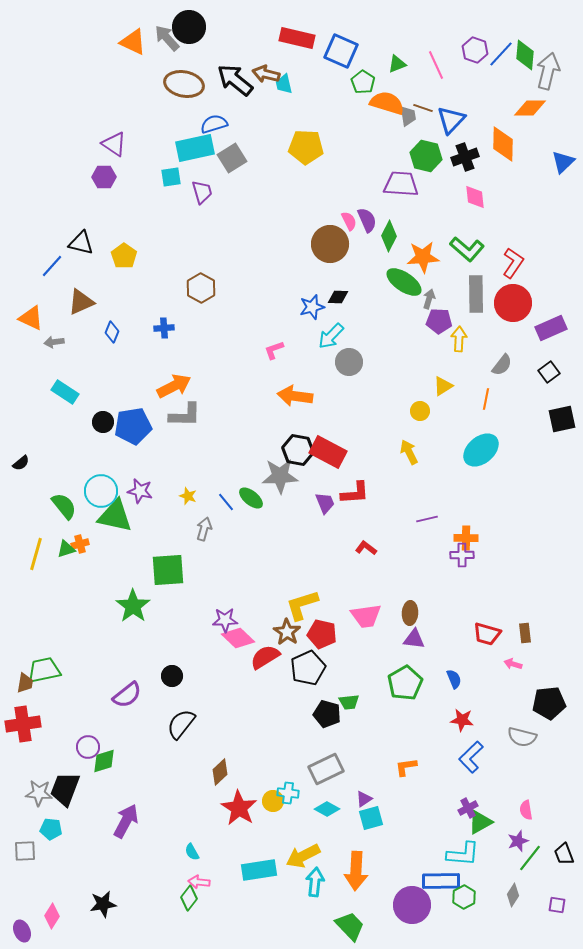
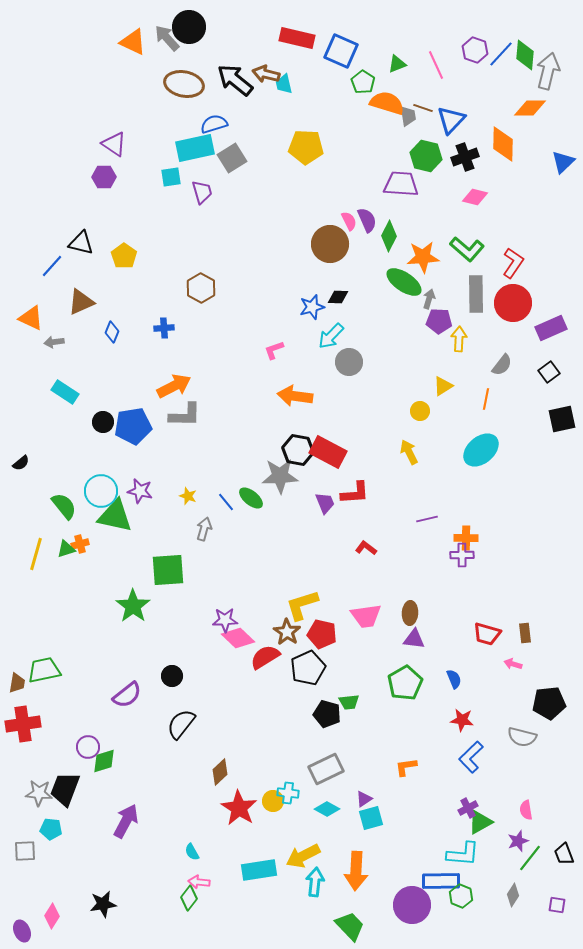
pink diamond at (475, 197): rotated 70 degrees counterclockwise
brown trapezoid at (25, 683): moved 8 px left
green hexagon at (464, 897): moved 3 px left, 1 px up; rotated 10 degrees counterclockwise
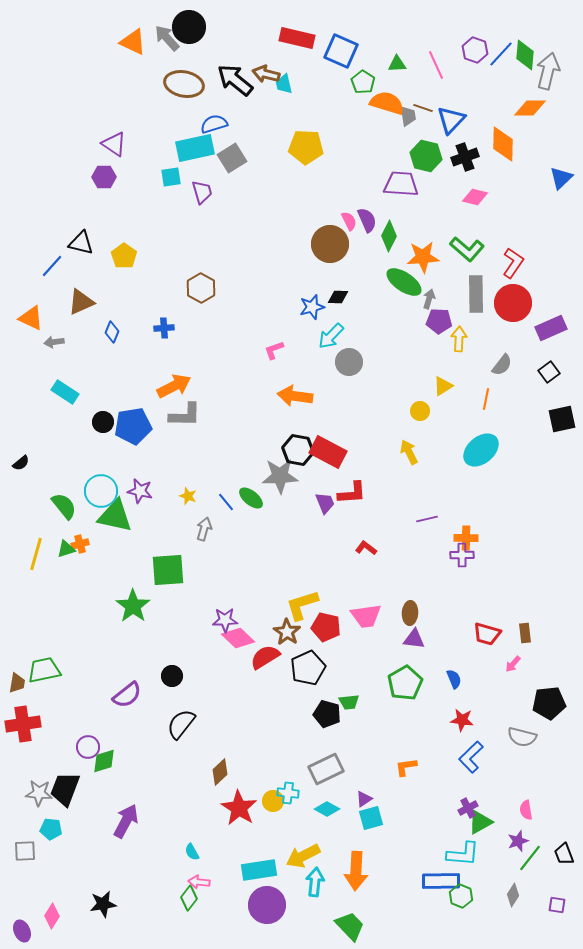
green triangle at (397, 64): rotated 18 degrees clockwise
blue triangle at (563, 162): moved 2 px left, 16 px down
red L-shape at (355, 493): moved 3 px left
red pentagon at (322, 634): moved 4 px right, 7 px up
pink arrow at (513, 664): rotated 66 degrees counterclockwise
purple circle at (412, 905): moved 145 px left
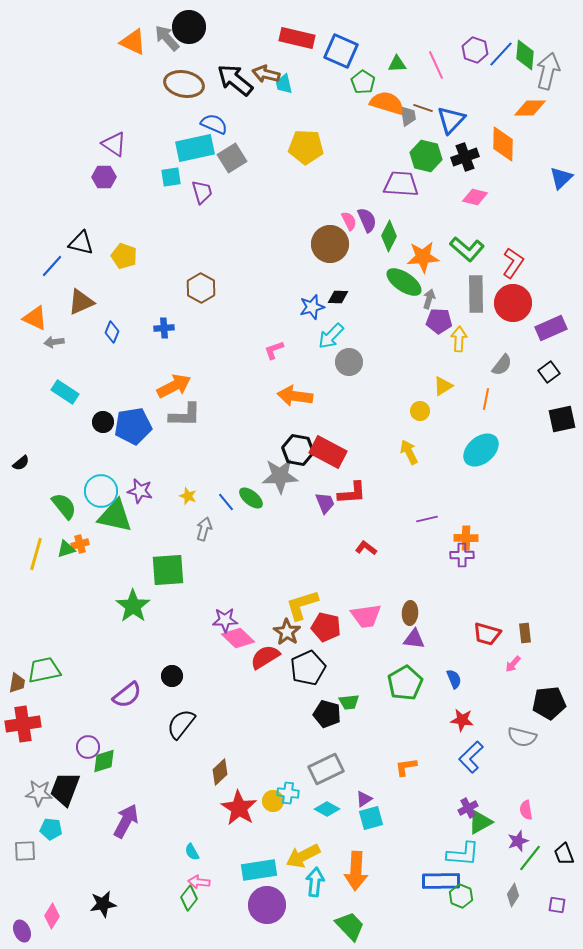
blue semicircle at (214, 124): rotated 40 degrees clockwise
yellow pentagon at (124, 256): rotated 15 degrees counterclockwise
orange triangle at (31, 318): moved 4 px right
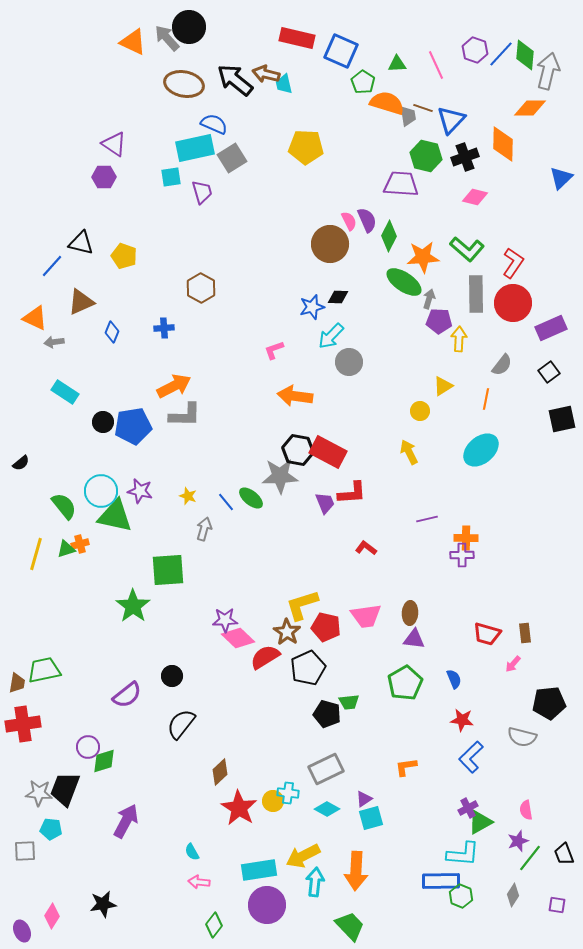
green diamond at (189, 898): moved 25 px right, 27 px down
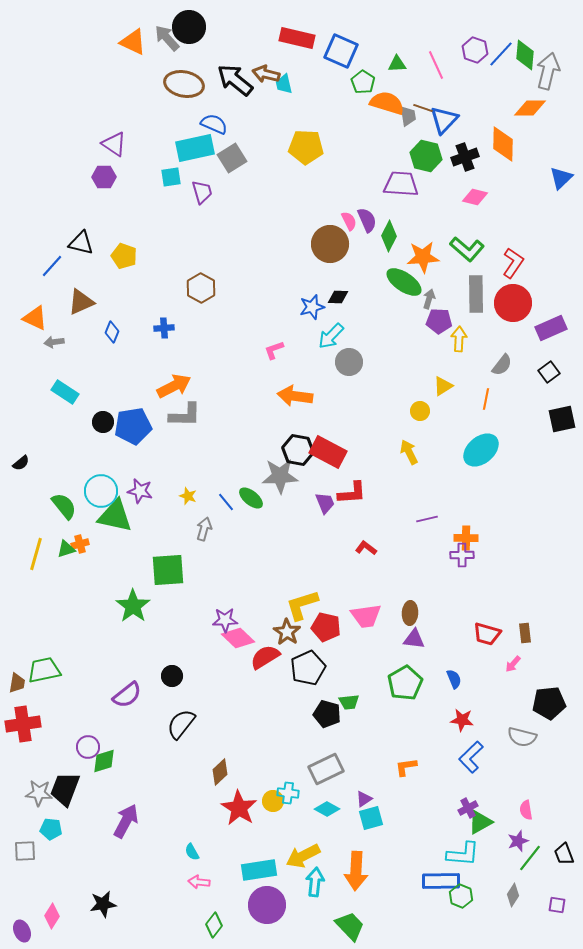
blue triangle at (451, 120): moved 7 px left
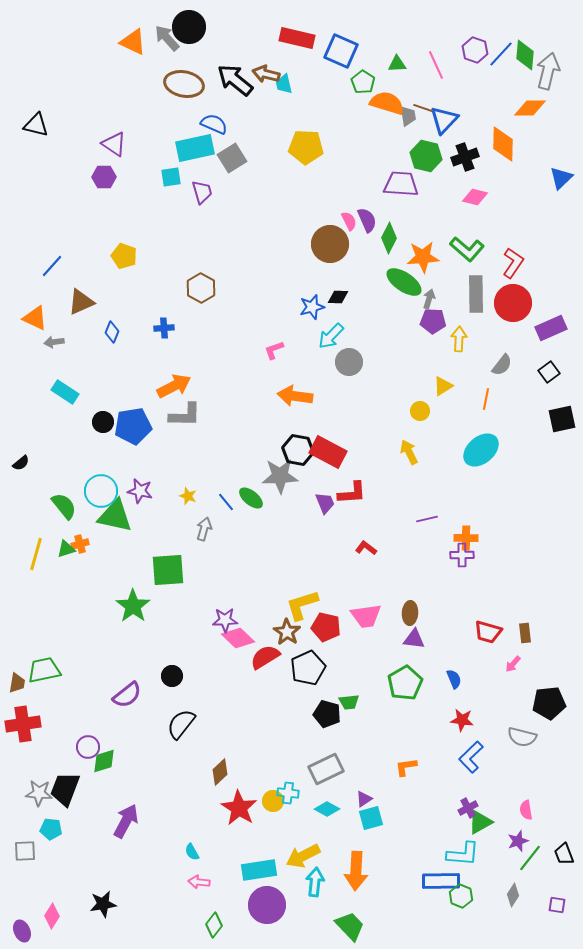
green diamond at (389, 236): moved 2 px down
black triangle at (81, 243): moved 45 px left, 118 px up
purple pentagon at (439, 321): moved 6 px left
red trapezoid at (487, 634): moved 1 px right, 2 px up
